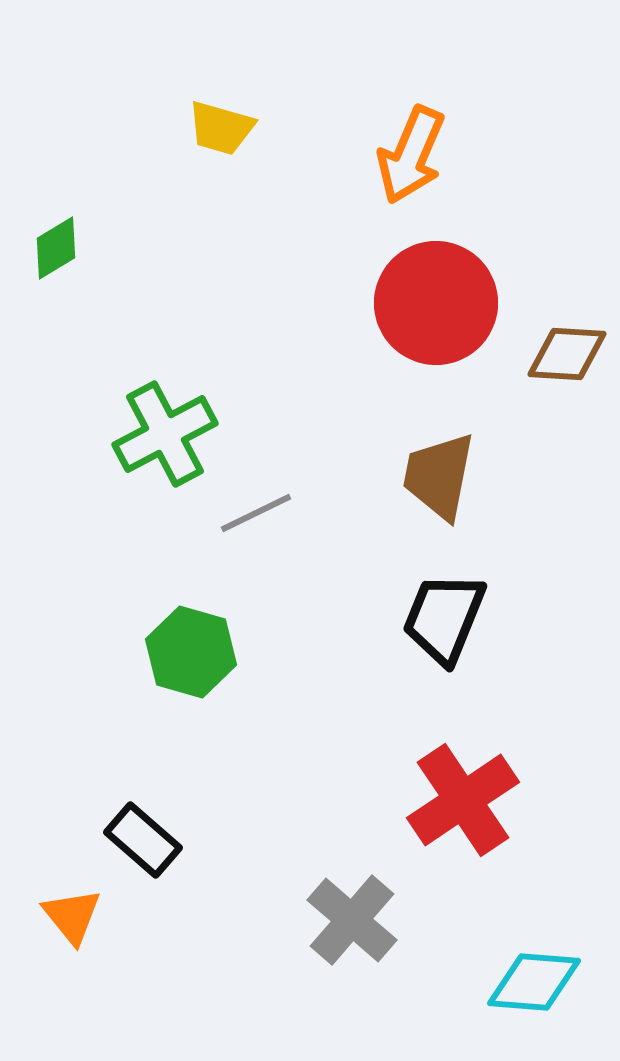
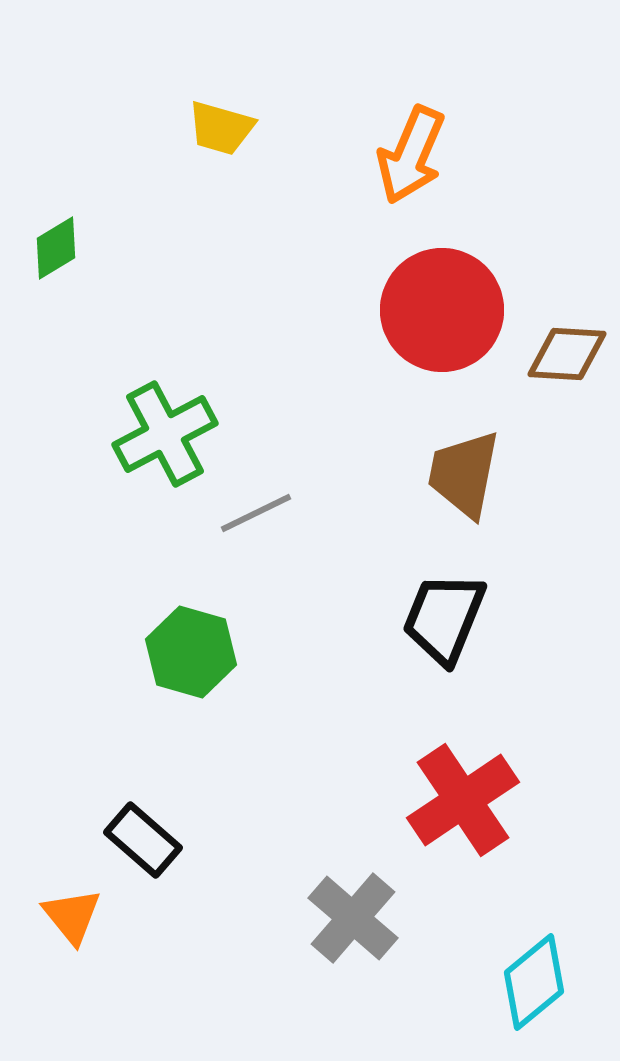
red circle: moved 6 px right, 7 px down
brown trapezoid: moved 25 px right, 2 px up
gray cross: moved 1 px right, 2 px up
cyan diamond: rotated 44 degrees counterclockwise
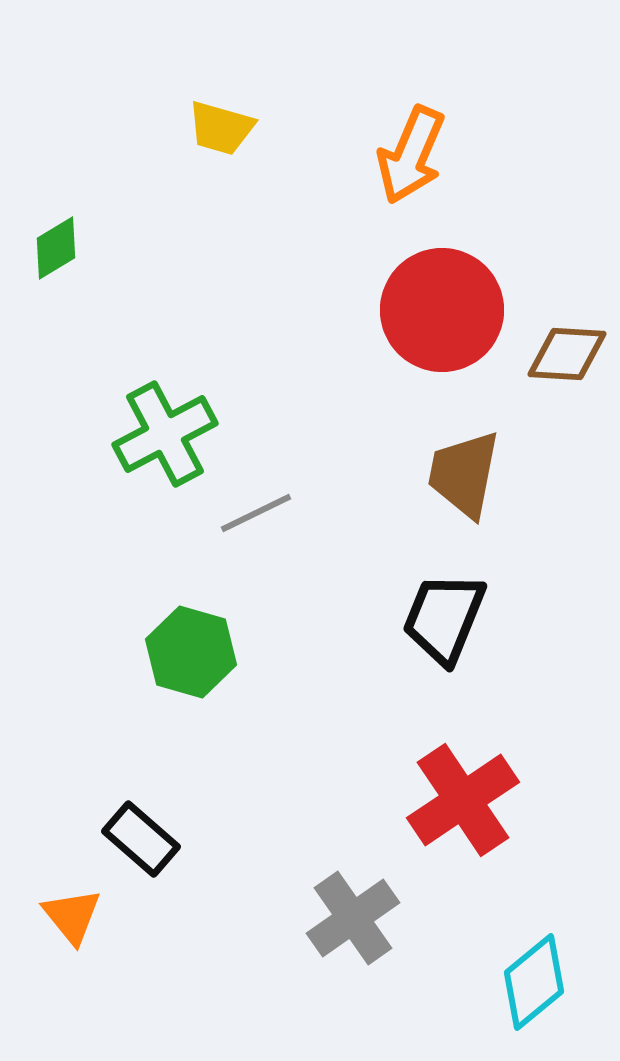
black rectangle: moved 2 px left, 1 px up
gray cross: rotated 14 degrees clockwise
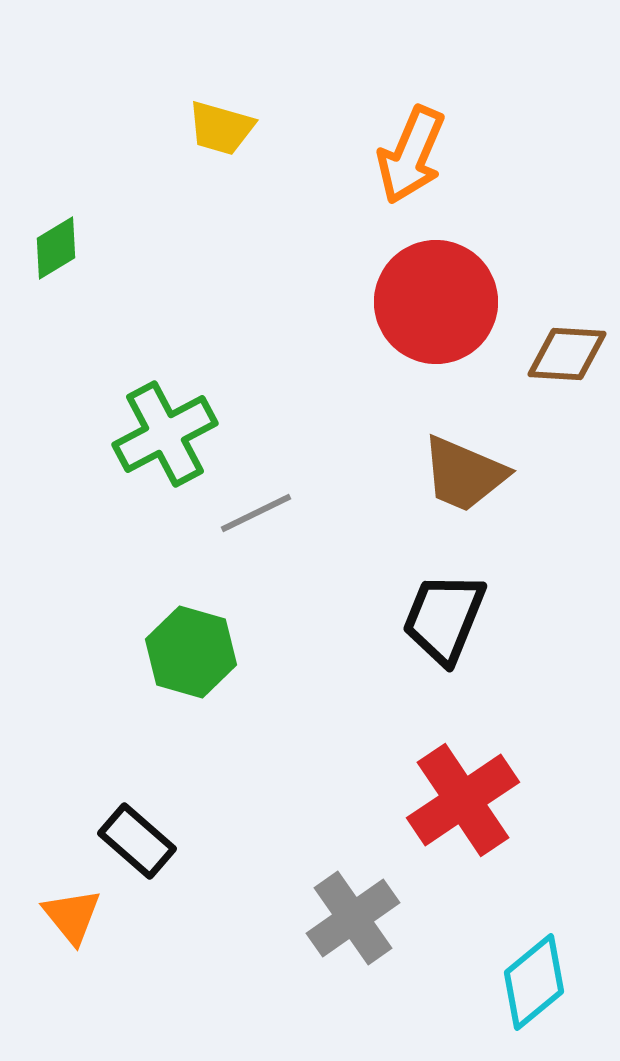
red circle: moved 6 px left, 8 px up
brown trapezoid: rotated 78 degrees counterclockwise
black rectangle: moved 4 px left, 2 px down
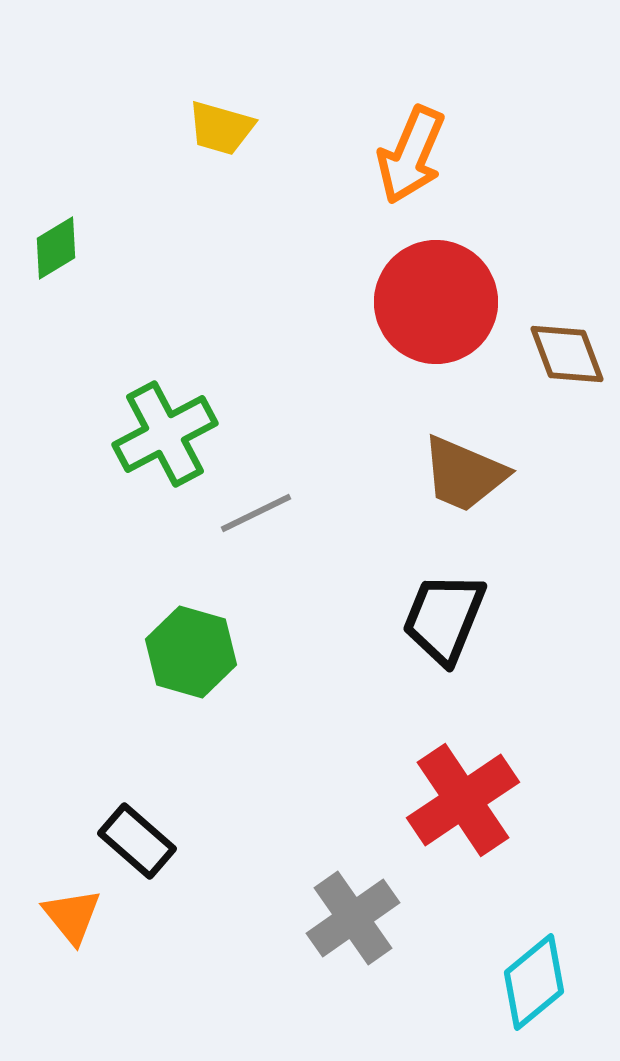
brown diamond: rotated 66 degrees clockwise
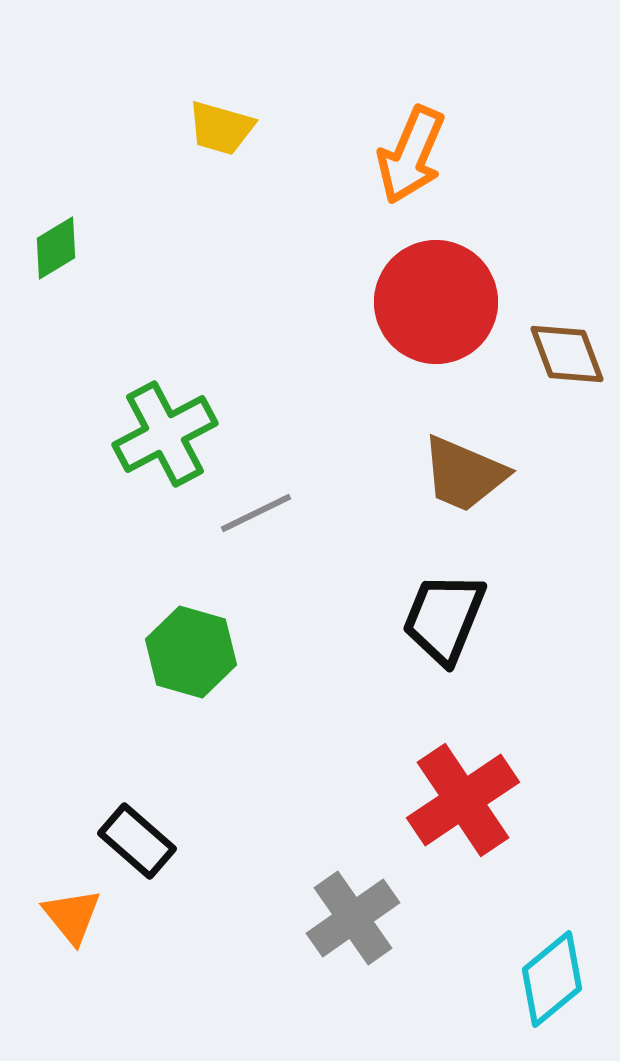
cyan diamond: moved 18 px right, 3 px up
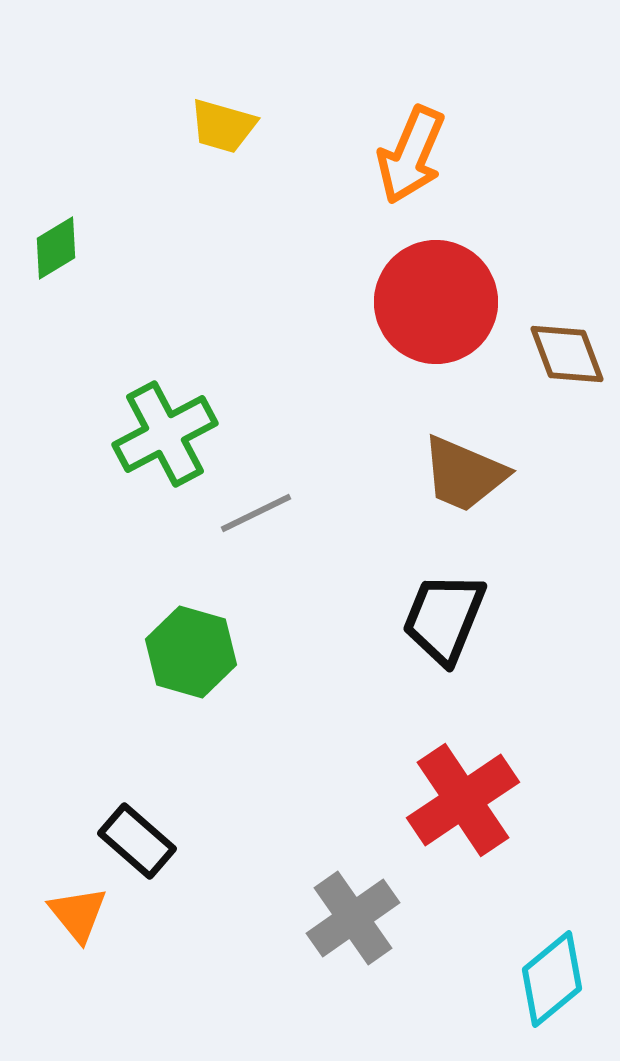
yellow trapezoid: moved 2 px right, 2 px up
orange triangle: moved 6 px right, 2 px up
